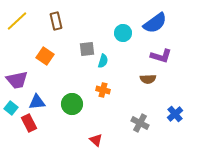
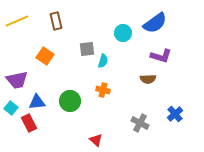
yellow line: rotated 20 degrees clockwise
green circle: moved 2 px left, 3 px up
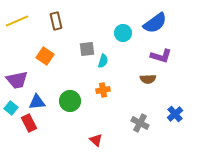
orange cross: rotated 24 degrees counterclockwise
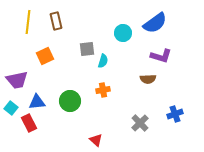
yellow line: moved 11 px right, 1 px down; rotated 60 degrees counterclockwise
orange square: rotated 30 degrees clockwise
blue cross: rotated 21 degrees clockwise
gray cross: rotated 18 degrees clockwise
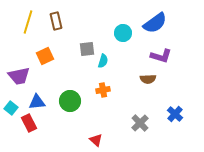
yellow line: rotated 10 degrees clockwise
purple trapezoid: moved 2 px right, 4 px up
blue cross: rotated 28 degrees counterclockwise
